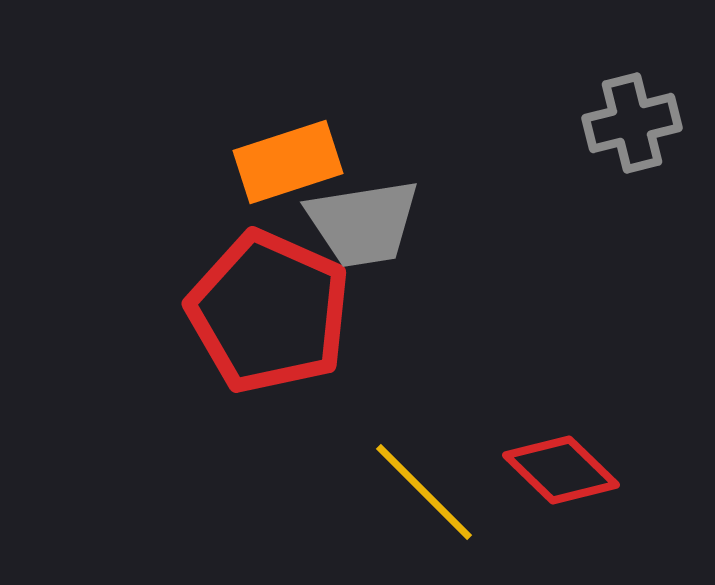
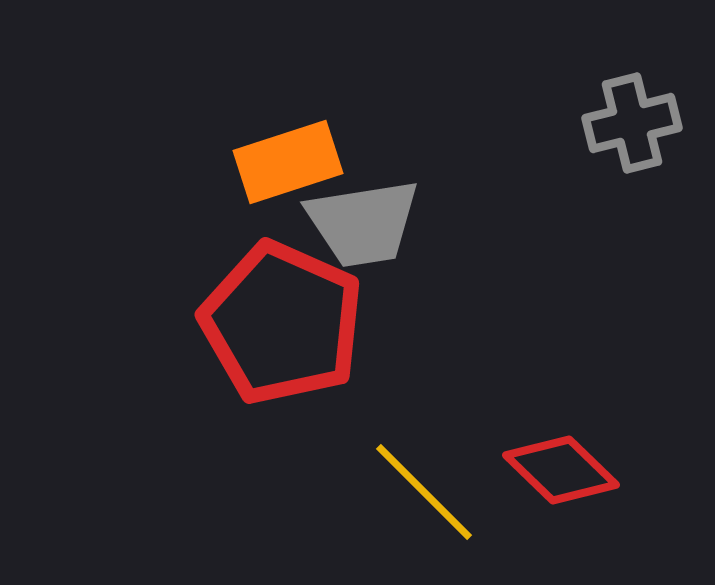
red pentagon: moved 13 px right, 11 px down
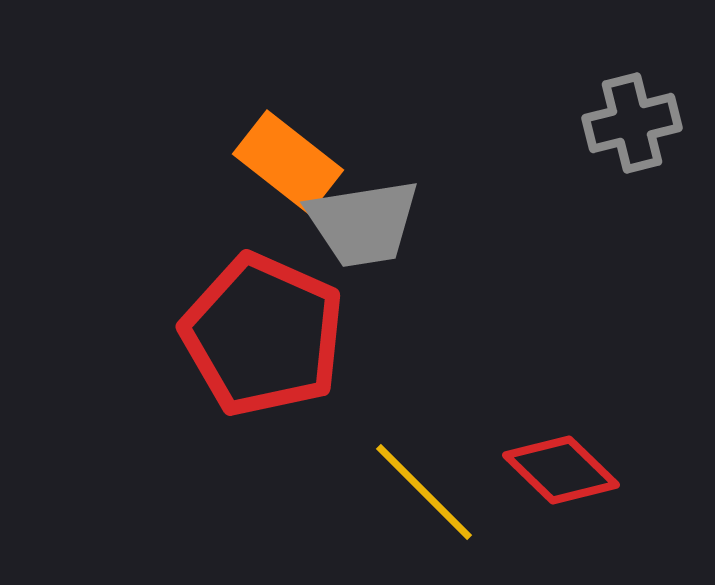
orange rectangle: rotated 56 degrees clockwise
red pentagon: moved 19 px left, 12 px down
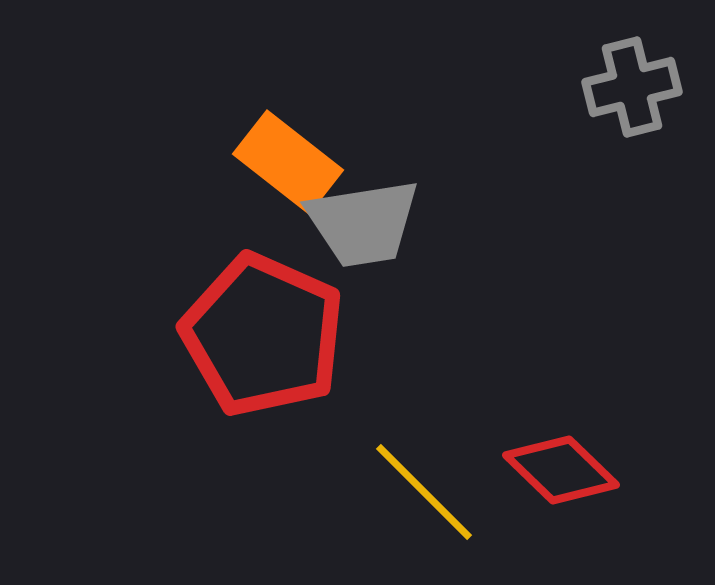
gray cross: moved 36 px up
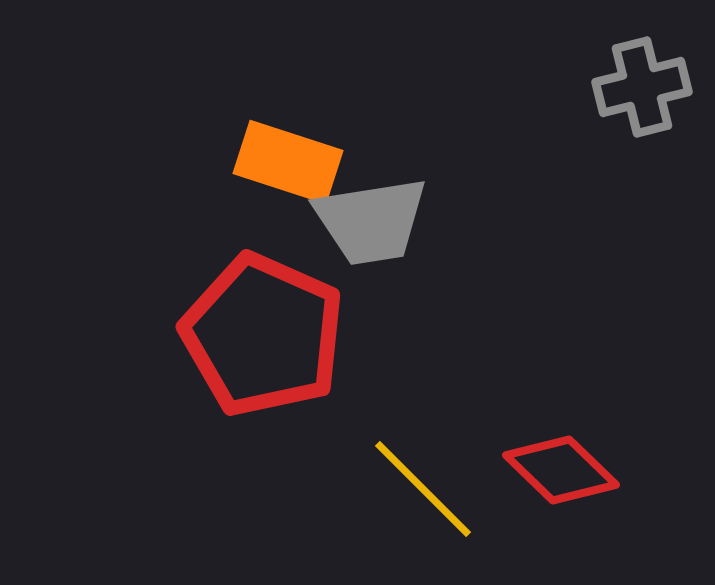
gray cross: moved 10 px right
orange rectangle: rotated 20 degrees counterclockwise
gray trapezoid: moved 8 px right, 2 px up
yellow line: moved 1 px left, 3 px up
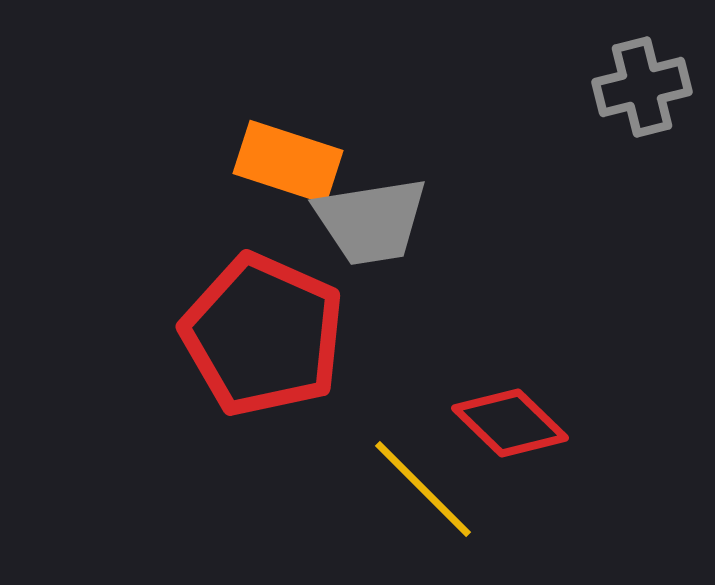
red diamond: moved 51 px left, 47 px up
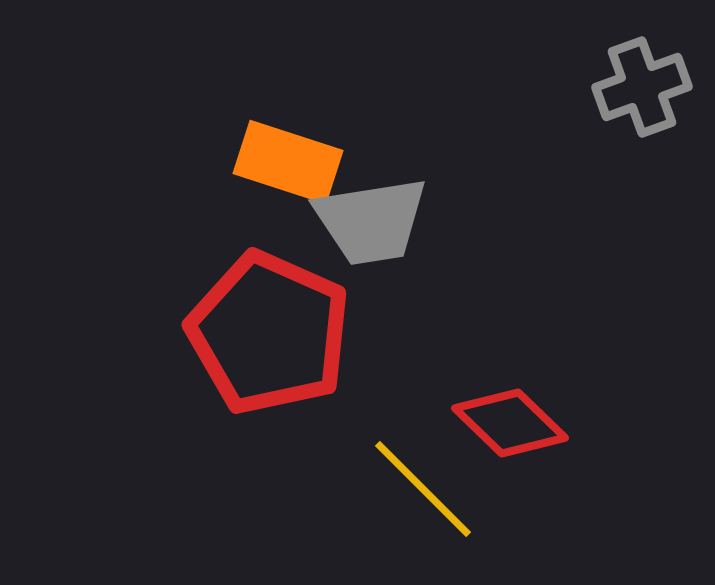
gray cross: rotated 6 degrees counterclockwise
red pentagon: moved 6 px right, 2 px up
